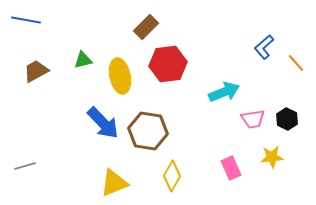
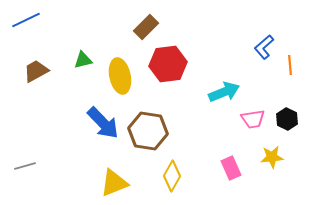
blue line: rotated 36 degrees counterclockwise
orange line: moved 6 px left, 2 px down; rotated 36 degrees clockwise
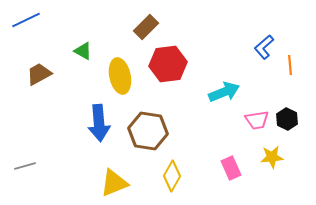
green triangle: moved 9 px up; rotated 42 degrees clockwise
brown trapezoid: moved 3 px right, 3 px down
pink trapezoid: moved 4 px right, 1 px down
blue arrow: moved 4 px left; rotated 39 degrees clockwise
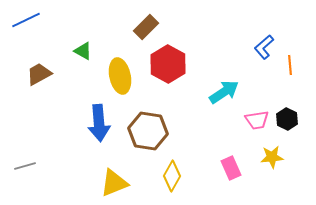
red hexagon: rotated 24 degrees counterclockwise
cyan arrow: rotated 12 degrees counterclockwise
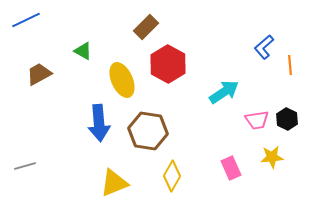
yellow ellipse: moved 2 px right, 4 px down; rotated 12 degrees counterclockwise
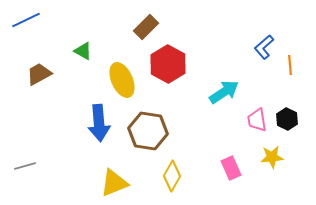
pink trapezoid: rotated 90 degrees clockwise
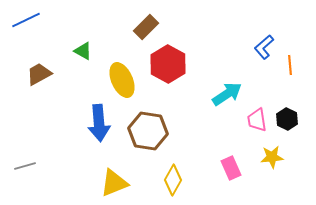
cyan arrow: moved 3 px right, 2 px down
yellow diamond: moved 1 px right, 4 px down
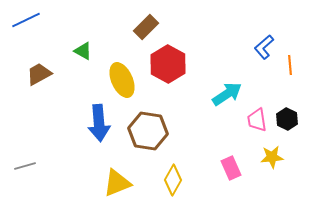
yellow triangle: moved 3 px right
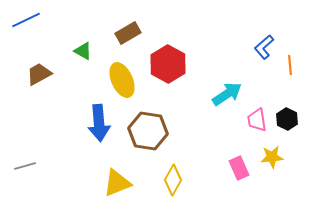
brown rectangle: moved 18 px left, 6 px down; rotated 15 degrees clockwise
pink rectangle: moved 8 px right
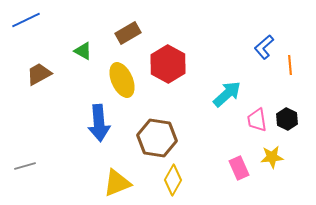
cyan arrow: rotated 8 degrees counterclockwise
brown hexagon: moved 9 px right, 7 px down
